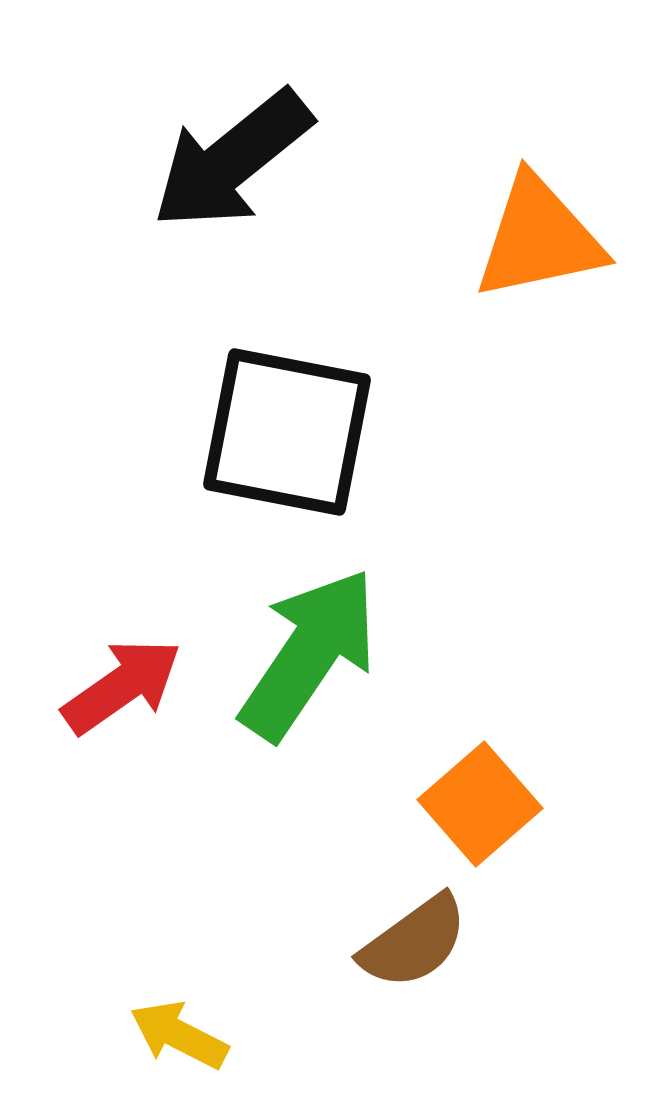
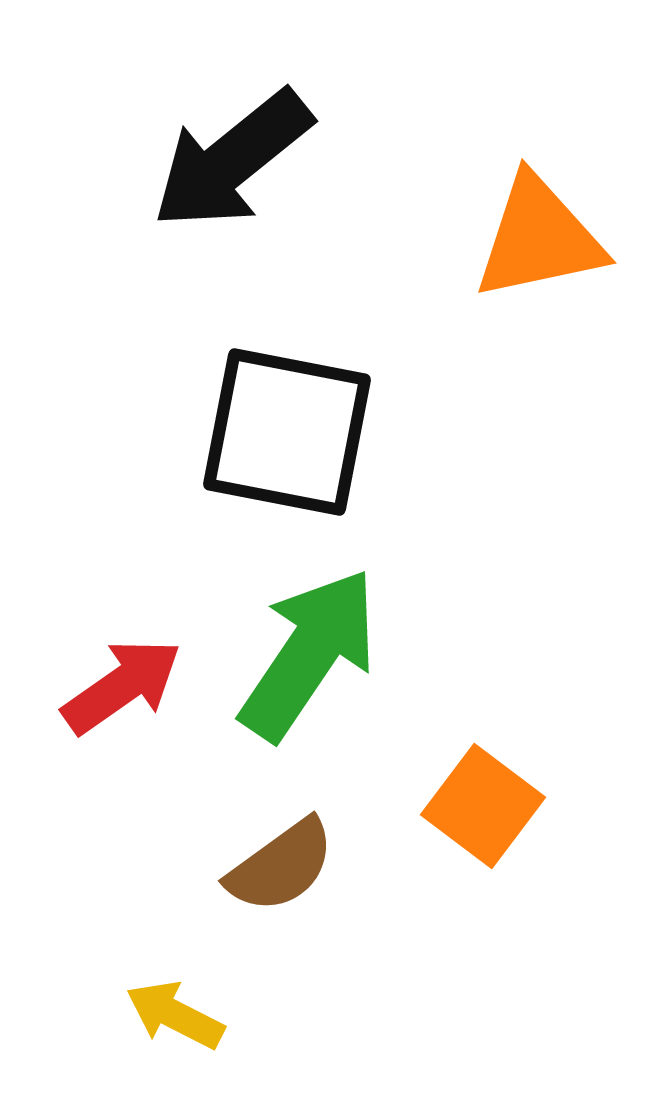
orange square: moved 3 px right, 2 px down; rotated 12 degrees counterclockwise
brown semicircle: moved 133 px left, 76 px up
yellow arrow: moved 4 px left, 20 px up
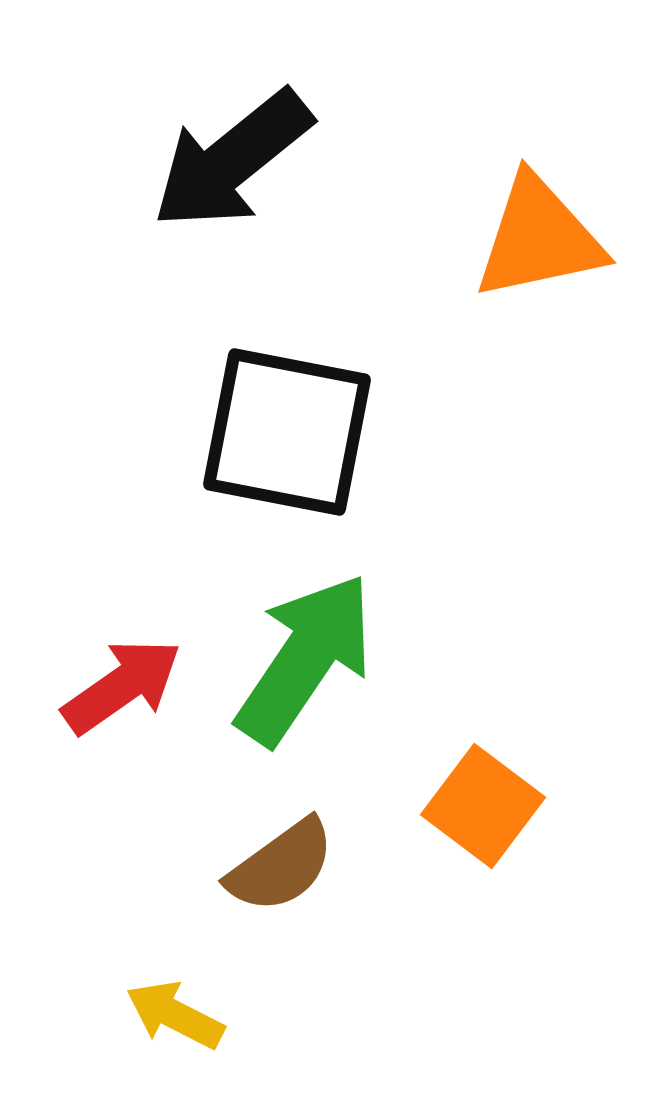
green arrow: moved 4 px left, 5 px down
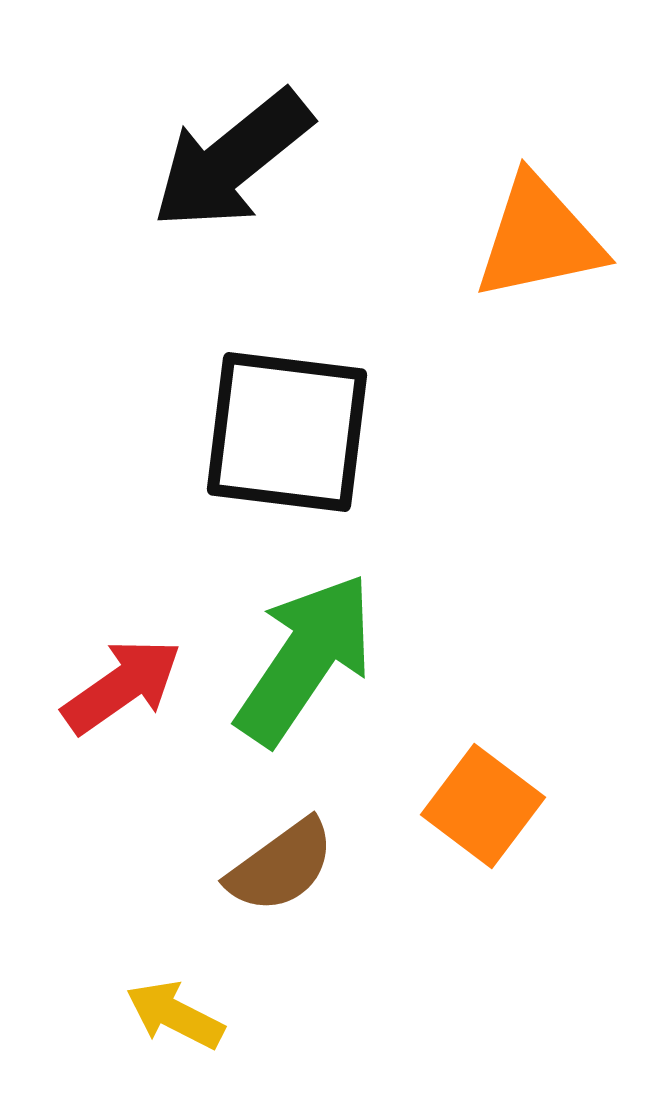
black square: rotated 4 degrees counterclockwise
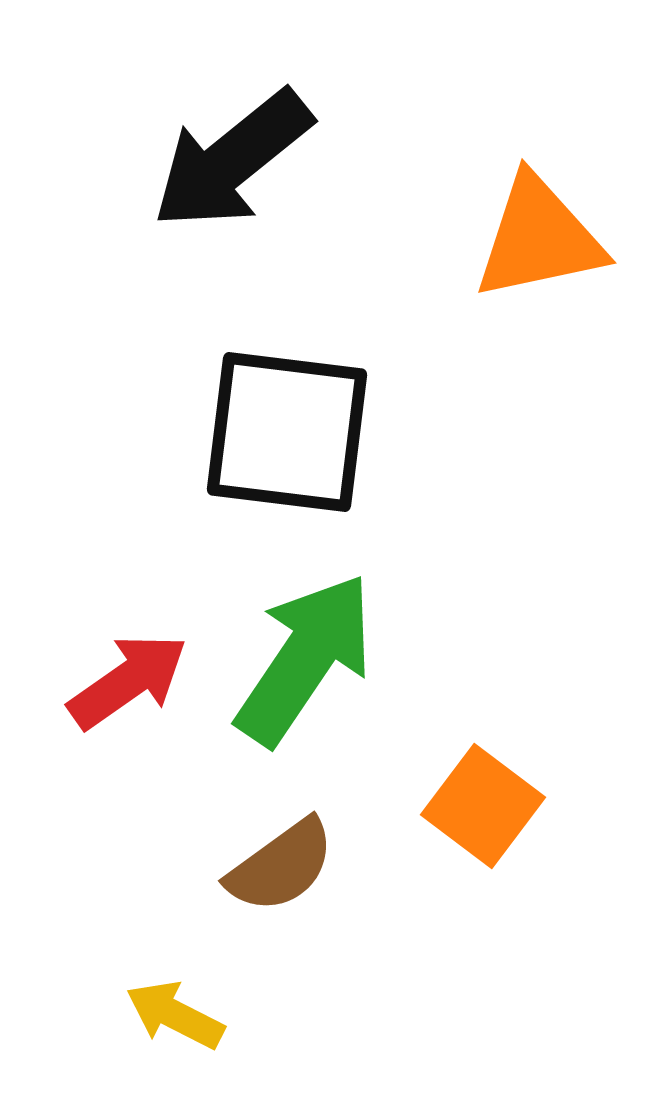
red arrow: moved 6 px right, 5 px up
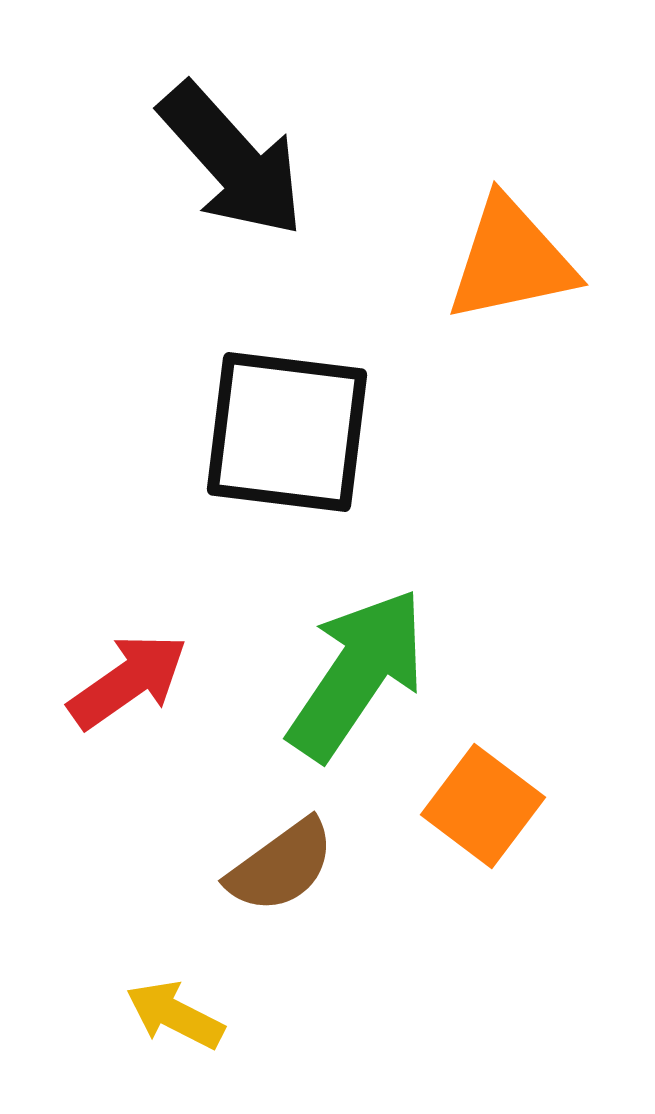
black arrow: rotated 93 degrees counterclockwise
orange triangle: moved 28 px left, 22 px down
green arrow: moved 52 px right, 15 px down
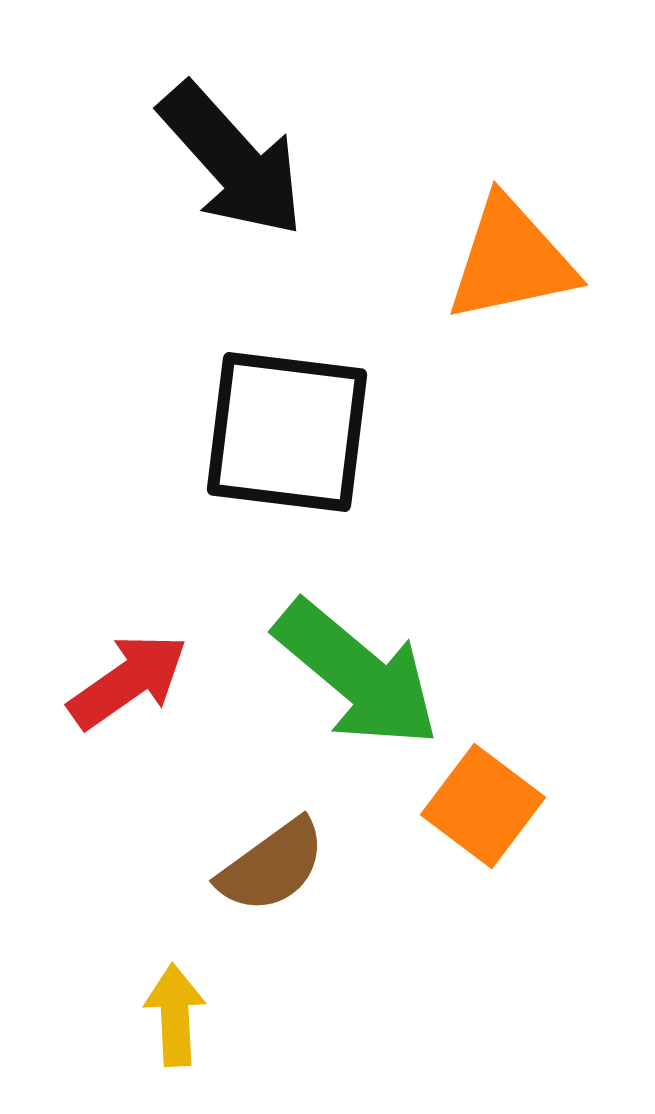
green arrow: rotated 96 degrees clockwise
brown semicircle: moved 9 px left
yellow arrow: rotated 60 degrees clockwise
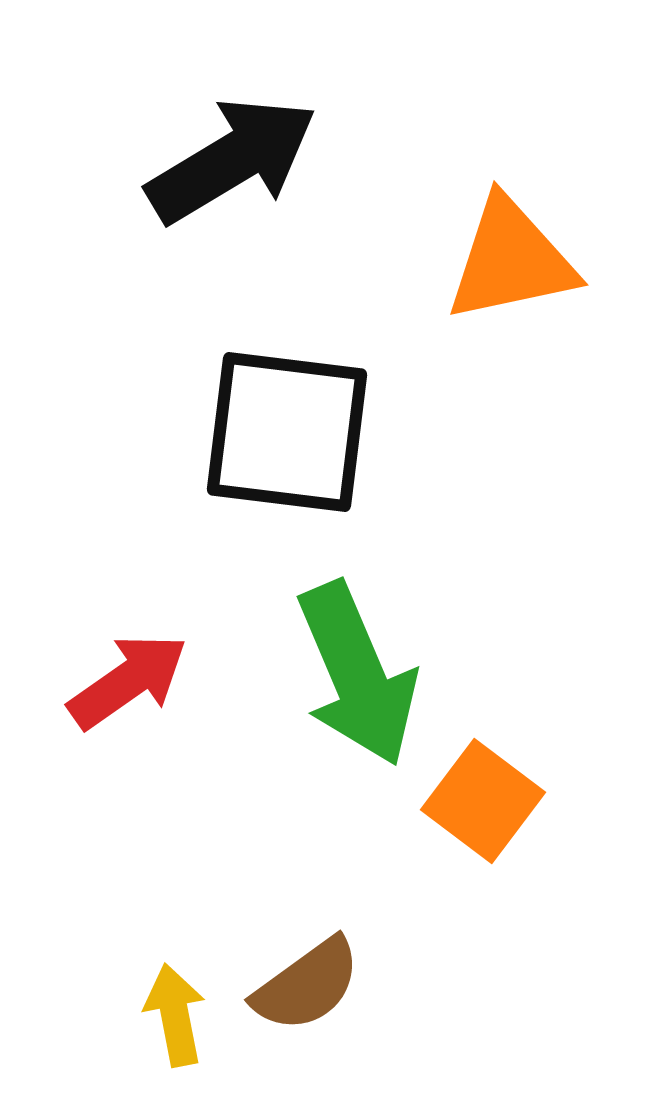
black arrow: rotated 79 degrees counterclockwise
green arrow: rotated 27 degrees clockwise
orange square: moved 5 px up
brown semicircle: moved 35 px right, 119 px down
yellow arrow: rotated 8 degrees counterclockwise
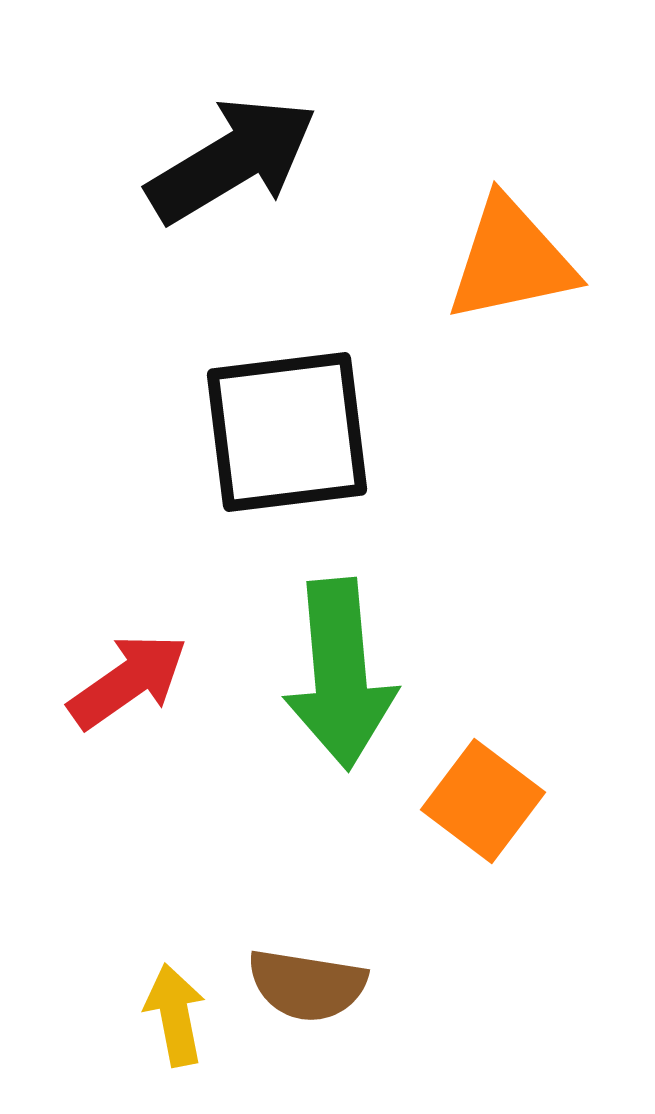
black square: rotated 14 degrees counterclockwise
green arrow: moved 17 px left; rotated 18 degrees clockwise
brown semicircle: rotated 45 degrees clockwise
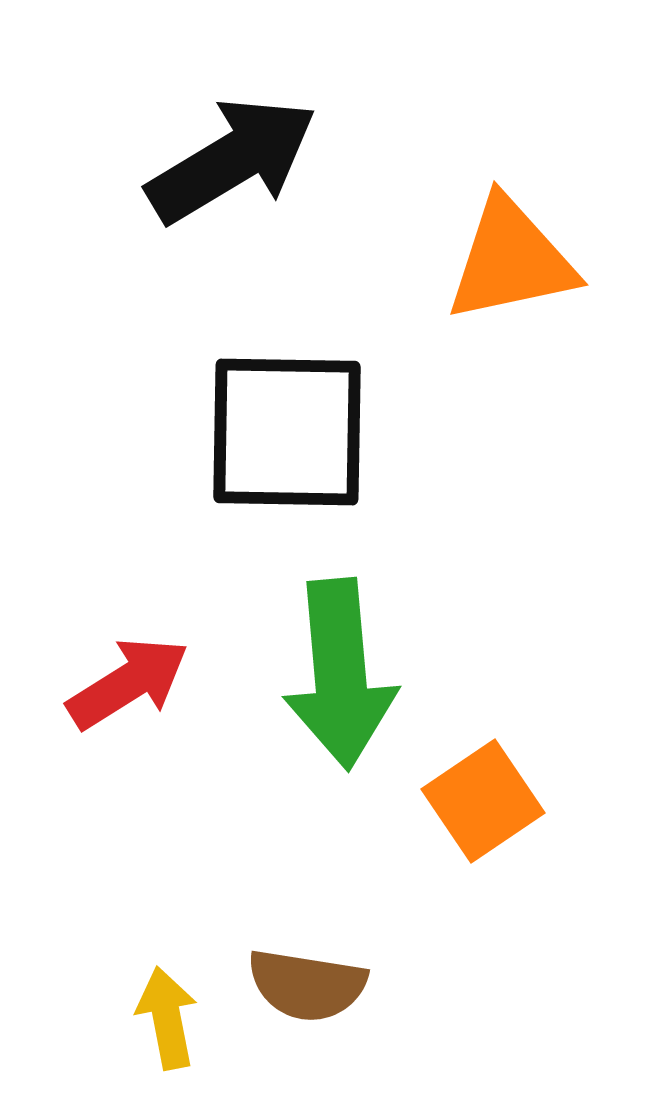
black square: rotated 8 degrees clockwise
red arrow: moved 2 px down; rotated 3 degrees clockwise
orange square: rotated 19 degrees clockwise
yellow arrow: moved 8 px left, 3 px down
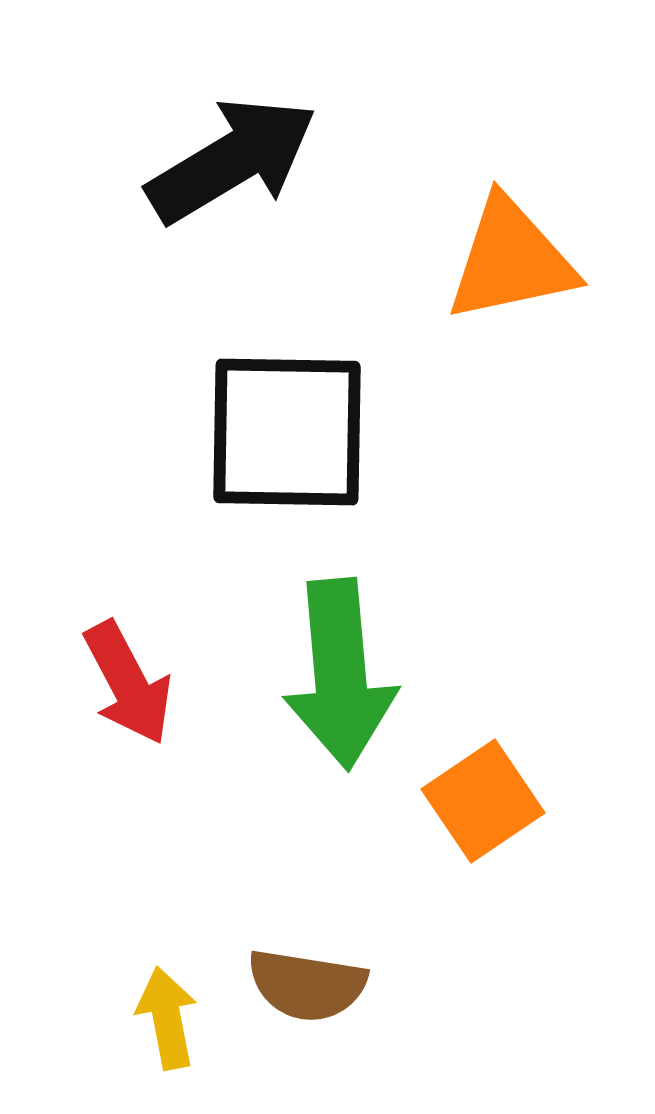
red arrow: rotated 94 degrees clockwise
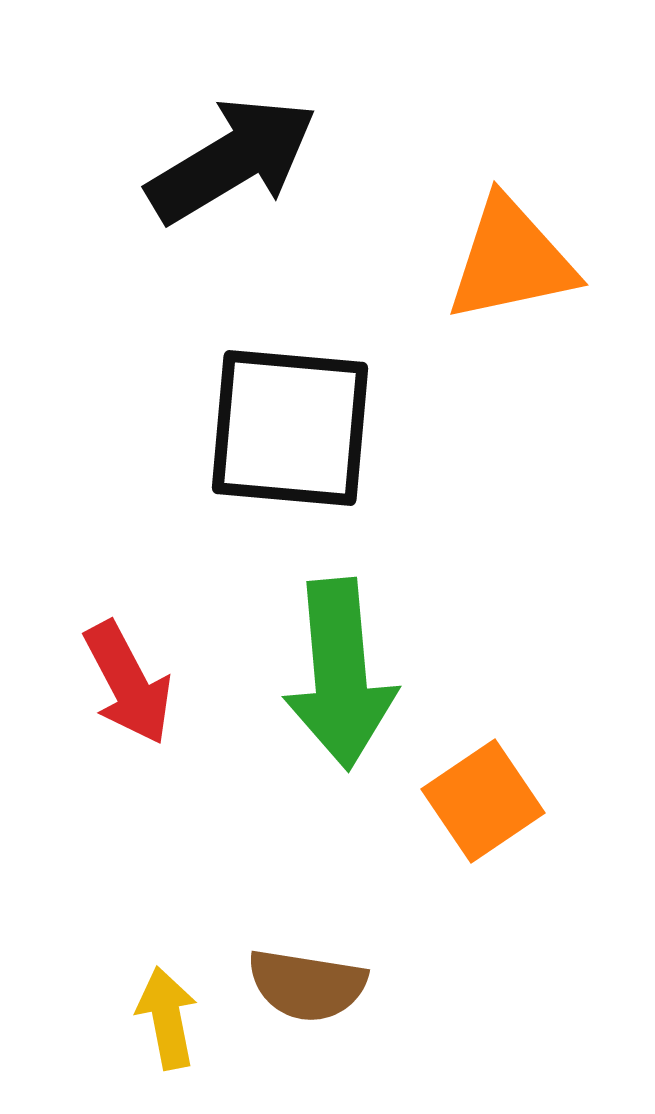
black square: moved 3 px right, 4 px up; rotated 4 degrees clockwise
